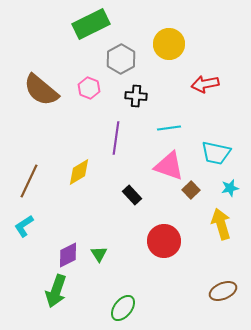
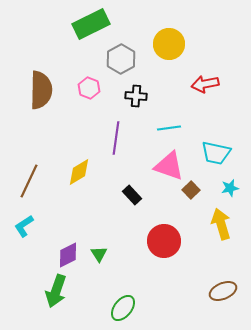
brown semicircle: rotated 129 degrees counterclockwise
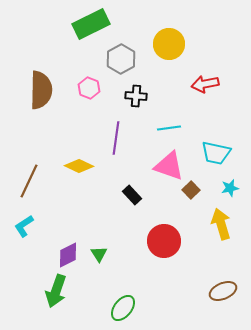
yellow diamond: moved 6 px up; rotated 56 degrees clockwise
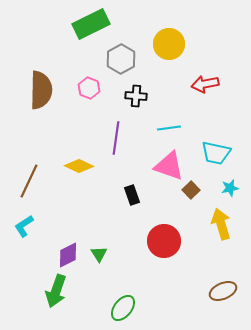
black rectangle: rotated 24 degrees clockwise
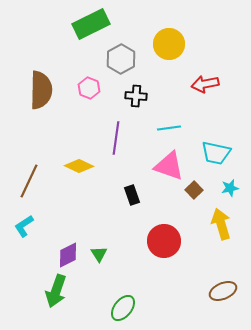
brown square: moved 3 px right
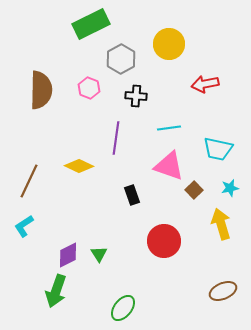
cyan trapezoid: moved 2 px right, 4 px up
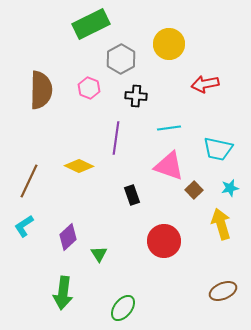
purple diamond: moved 18 px up; rotated 16 degrees counterclockwise
green arrow: moved 7 px right, 2 px down; rotated 12 degrees counterclockwise
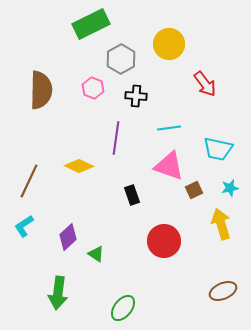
red arrow: rotated 116 degrees counterclockwise
pink hexagon: moved 4 px right
brown square: rotated 18 degrees clockwise
green triangle: moved 3 px left; rotated 24 degrees counterclockwise
green arrow: moved 5 px left
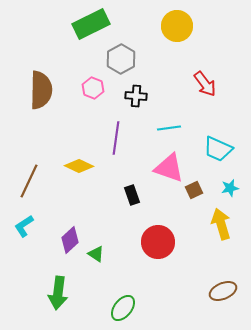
yellow circle: moved 8 px right, 18 px up
cyan trapezoid: rotated 12 degrees clockwise
pink triangle: moved 2 px down
purple diamond: moved 2 px right, 3 px down
red circle: moved 6 px left, 1 px down
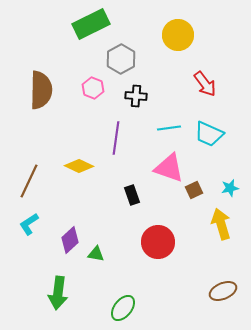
yellow circle: moved 1 px right, 9 px down
cyan trapezoid: moved 9 px left, 15 px up
cyan L-shape: moved 5 px right, 2 px up
green triangle: rotated 24 degrees counterclockwise
